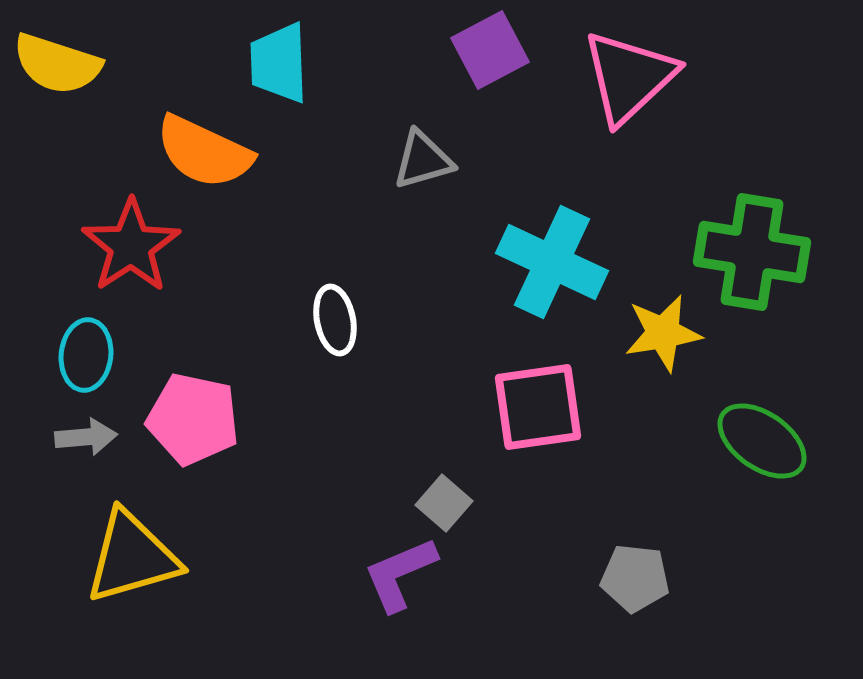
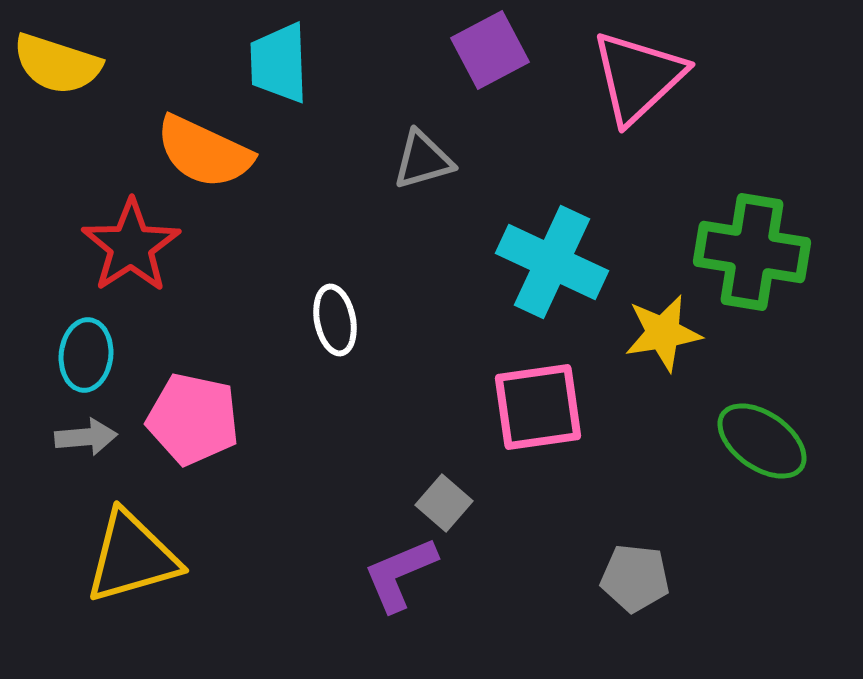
pink triangle: moved 9 px right
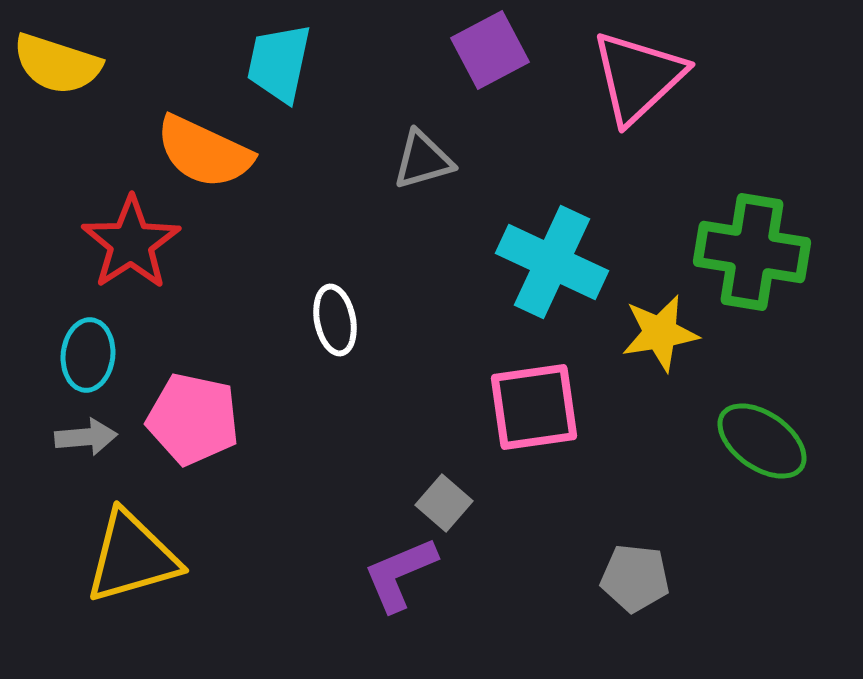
cyan trapezoid: rotated 14 degrees clockwise
red star: moved 3 px up
yellow star: moved 3 px left
cyan ellipse: moved 2 px right
pink square: moved 4 px left
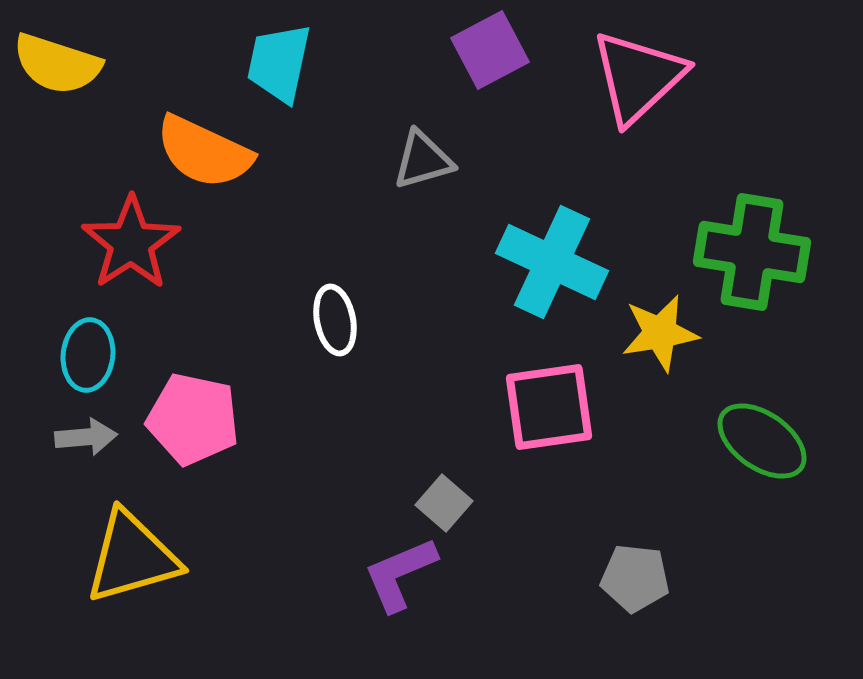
pink square: moved 15 px right
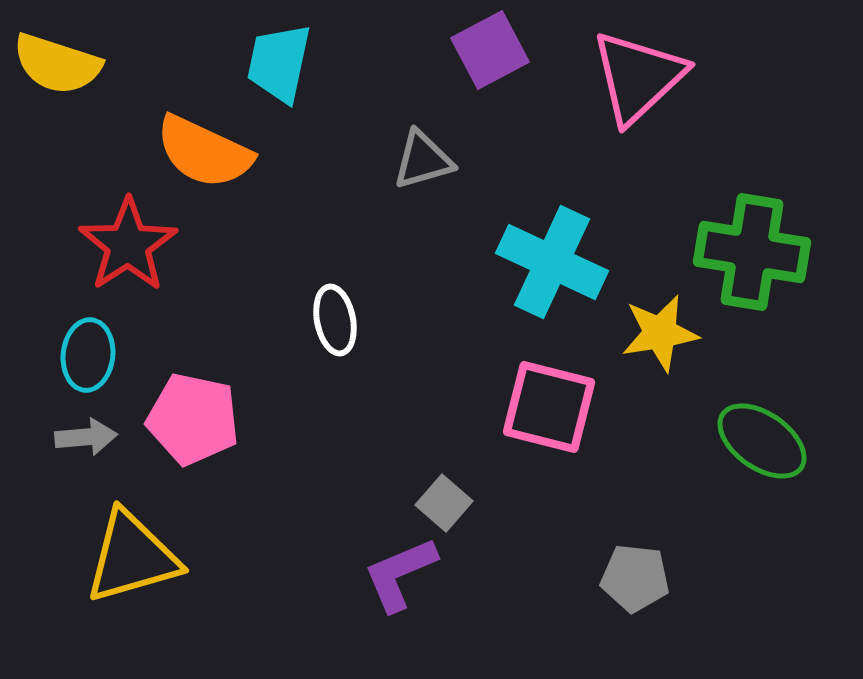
red star: moved 3 px left, 2 px down
pink square: rotated 22 degrees clockwise
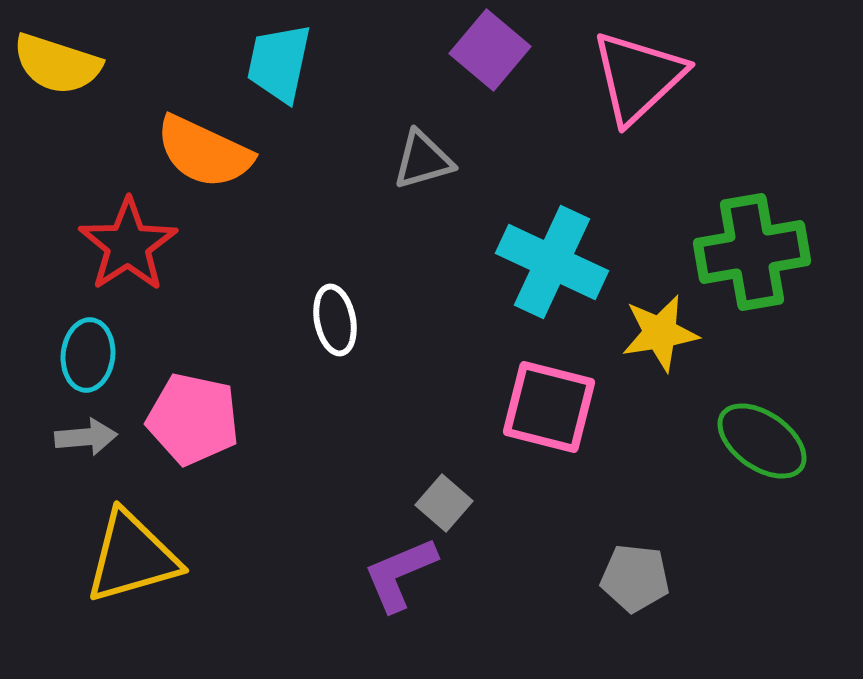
purple square: rotated 22 degrees counterclockwise
green cross: rotated 19 degrees counterclockwise
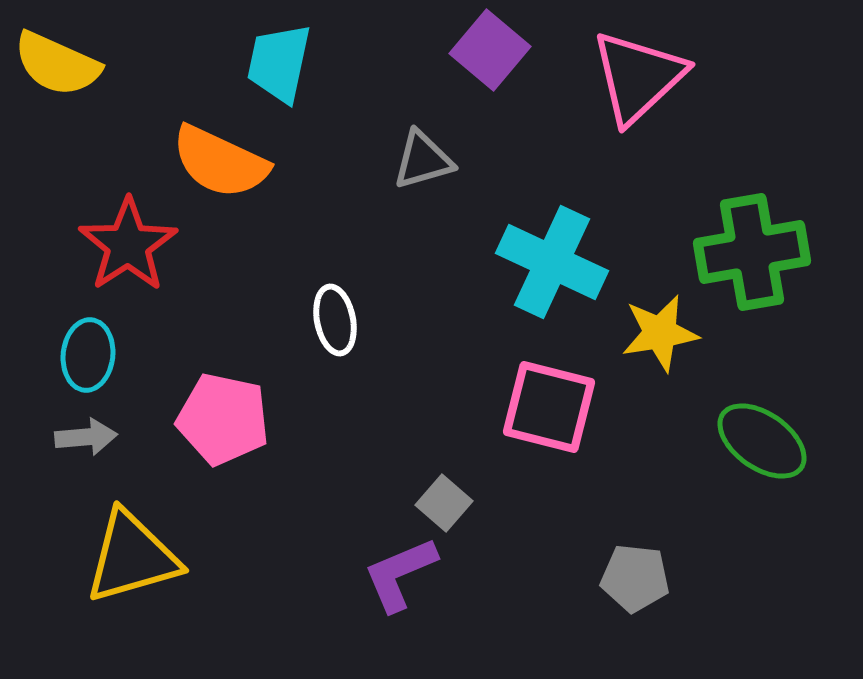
yellow semicircle: rotated 6 degrees clockwise
orange semicircle: moved 16 px right, 10 px down
pink pentagon: moved 30 px right
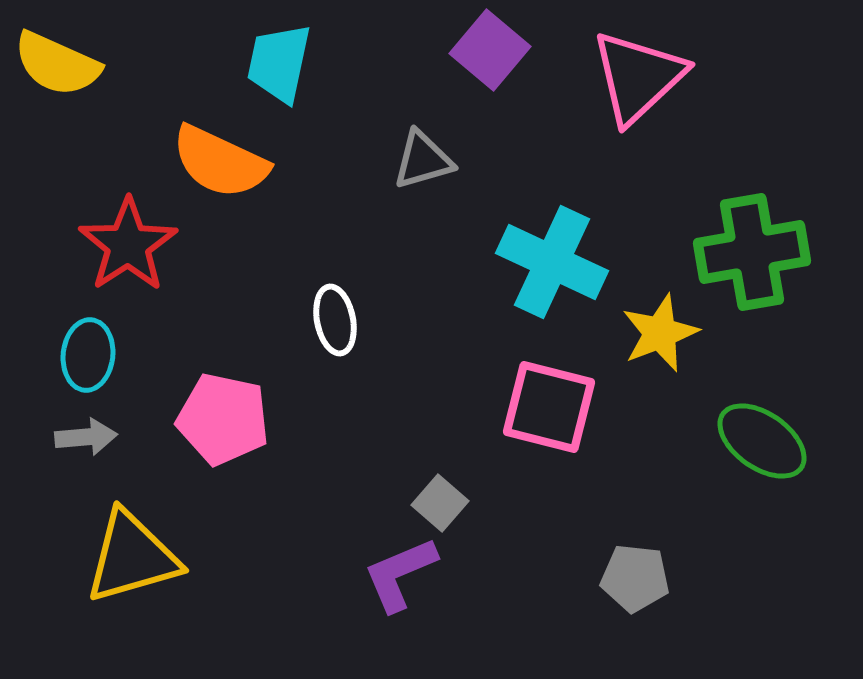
yellow star: rotated 12 degrees counterclockwise
gray square: moved 4 px left
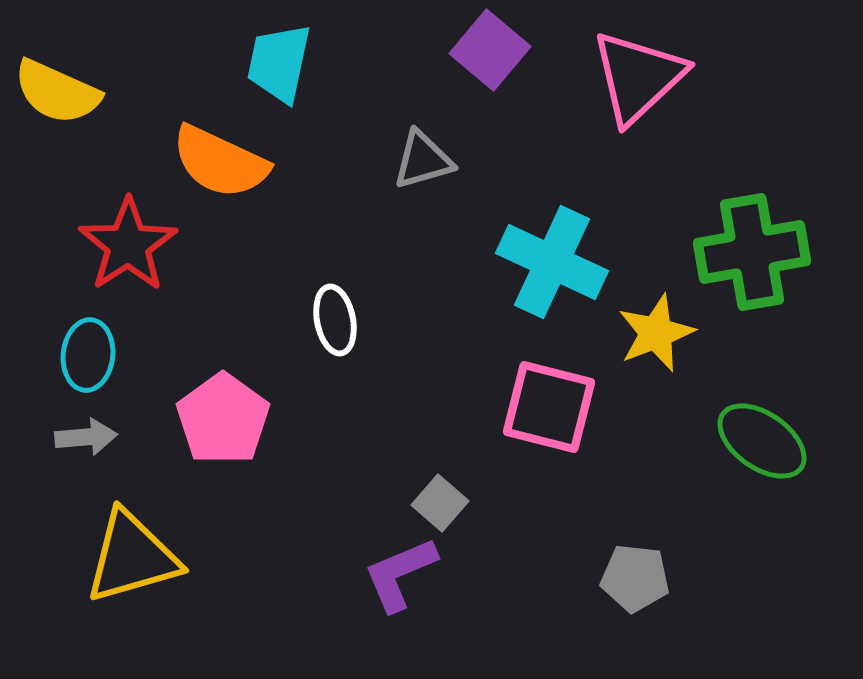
yellow semicircle: moved 28 px down
yellow star: moved 4 px left
pink pentagon: rotated 24 degrees clockwise
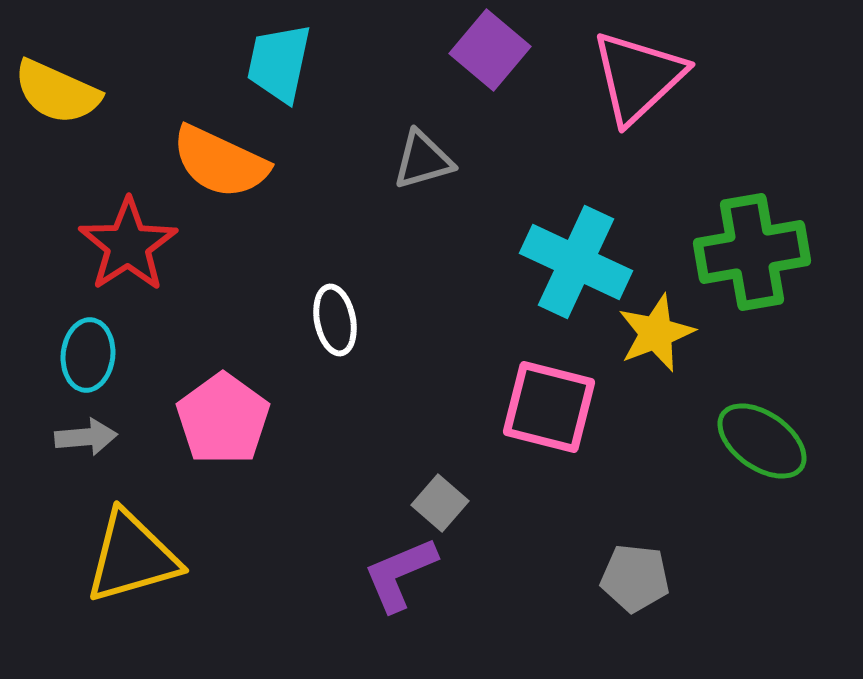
cyan cross: moved 24 px right
